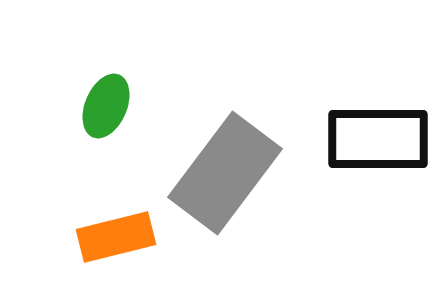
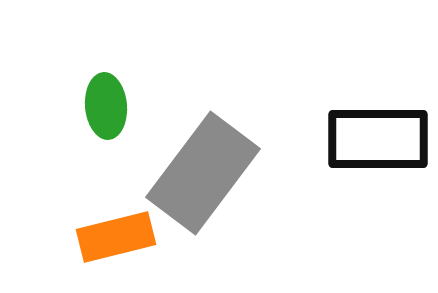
green ellipse: rotated 28 degrees counterclockwise
gray rectangle: moved 22 px left
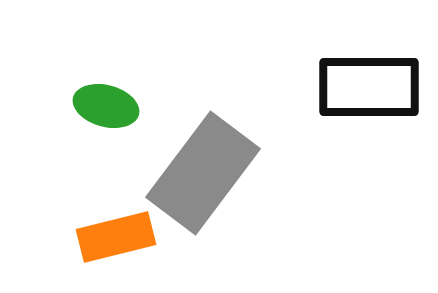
green ellipse: rotated 70 degrees counterclockwise
black rectangle: moved 9 px left, 52 px up
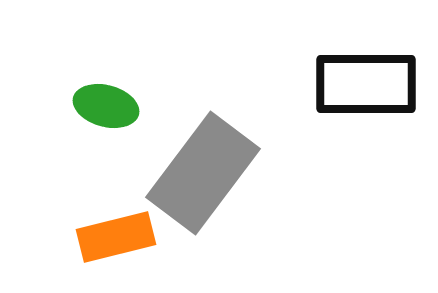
black rectangle: moved 3 px left, 3 px up
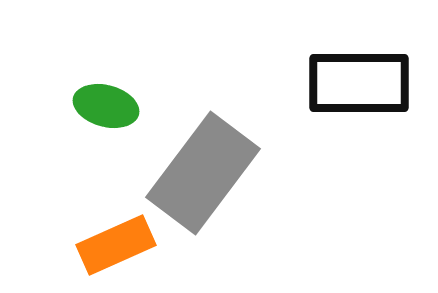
black rectangle: moved 7 px left, 1 px up
orange rectangle: moved 8 px down; rotated 10 degrees counterclockwise
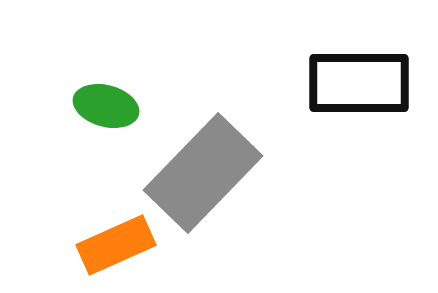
gray rectangle: rotated 7 degrees clockwise
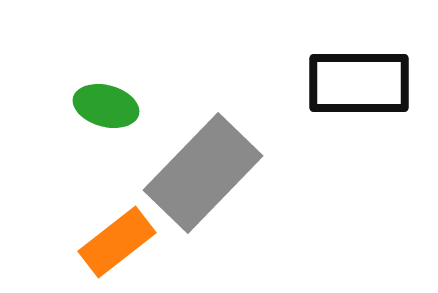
orange rectangle: moved 1 px right, 3 px up; rotated 14 degrees counterclockwise
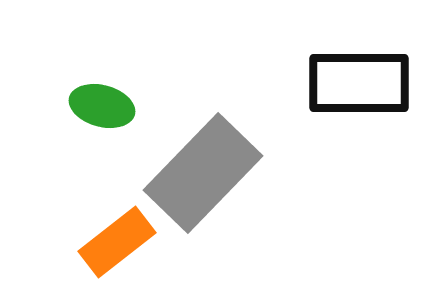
green ellipse: moved 4 px left
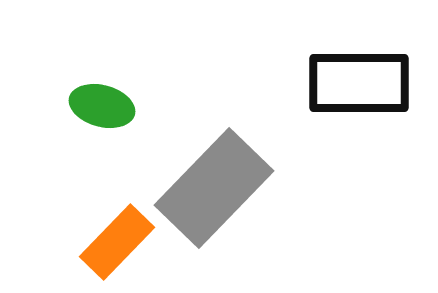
gray rectangle: moved 11 px right, 15 px down
orange rectangle: rotated 8 degrees counterclockwise
